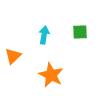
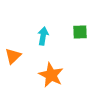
cyan arrow: moved 1 px left, 1 px down
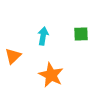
green square: moved 1 px right, 2 px down
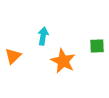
green square: moved 16 px right, 12 px down
orange star: moved 12 px right, 14 px up
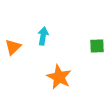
orange triangle: moved 9 px up
orange star: moved 4 px left, 16 px down
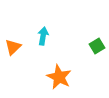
green square: rotated 28 degrees counterclockwise
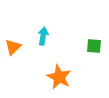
green square: moved 3 px left; rotated 35 degrees clockwise
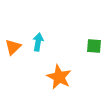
cyan arrow: moved 5 px left, 6 px down
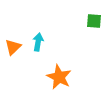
green square: moved 25 px up
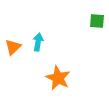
green square: moved 3 px right
orange star: moved 1 px left, 1 px down
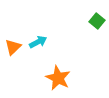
green square: rotated 35 degrees clockwise
cyan arrow: rotated 54 degrees clockwise
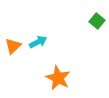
orange triangle: moved 1 px up
